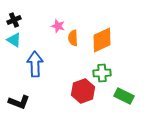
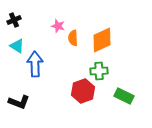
cyan triangle: moved 3 px right, 6 px down
green cross: moved 3 px left, 2 px up
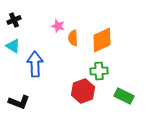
cyan triangle: moved 4 px left
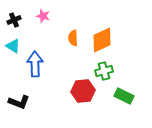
pink star: moved 15 px left, 10 px up
green cross: moved 5 px right; rotated 12 degrees counterclockwise
red hexagon: rotated 15 degrees clockwise
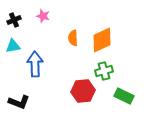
cyan triangle: rotated 42 degrees counterclockwise
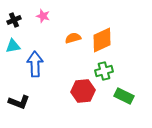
orange semicircle: rotated 77 degrees clockwise
